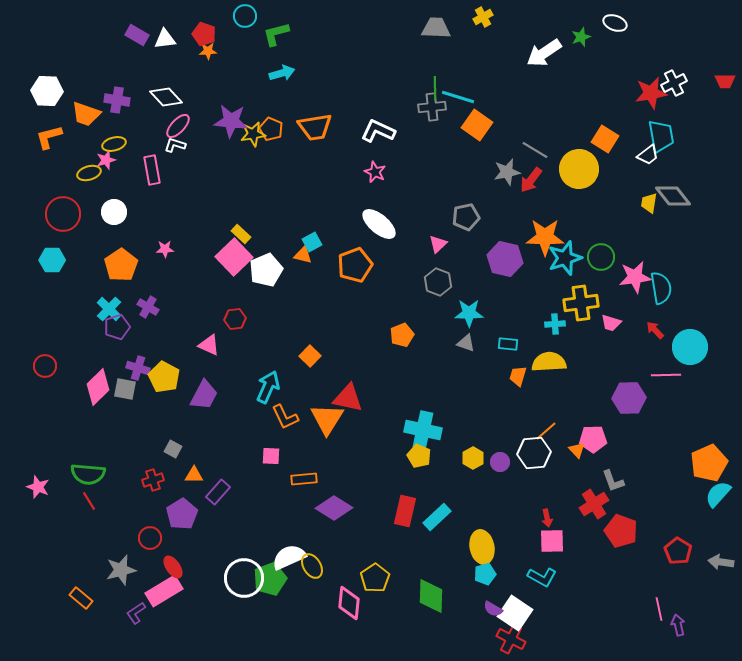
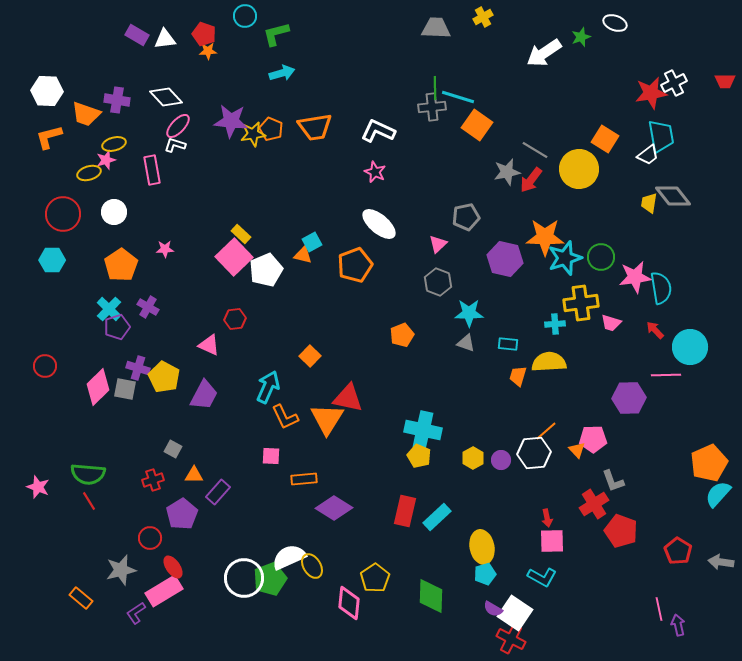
purple circle at (500, 462): moved 1 px right, 2 px up
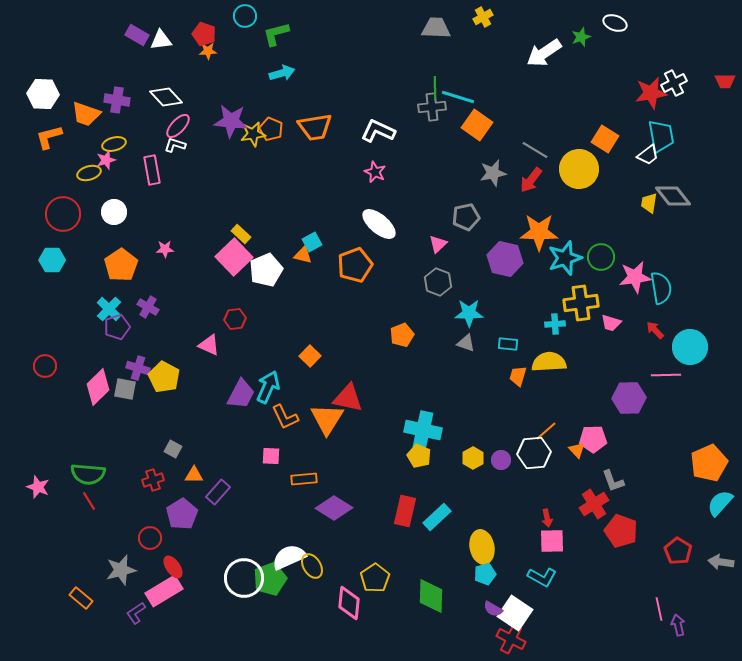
white triangle at (165, 39): moved 4 px left, 1 px down
white hexagon at (47, 91): moved 4 px left, 3 px down
gray star at (507, 172): moved 14 px left, 1 px down
orange star at (545, 237): moved 6 px left, 5 px up
purple trapezoid at (204, 395): moved 37 px right, 1 px up
cyan semicircle at (718, 494): moved 2 px right, 9 px down
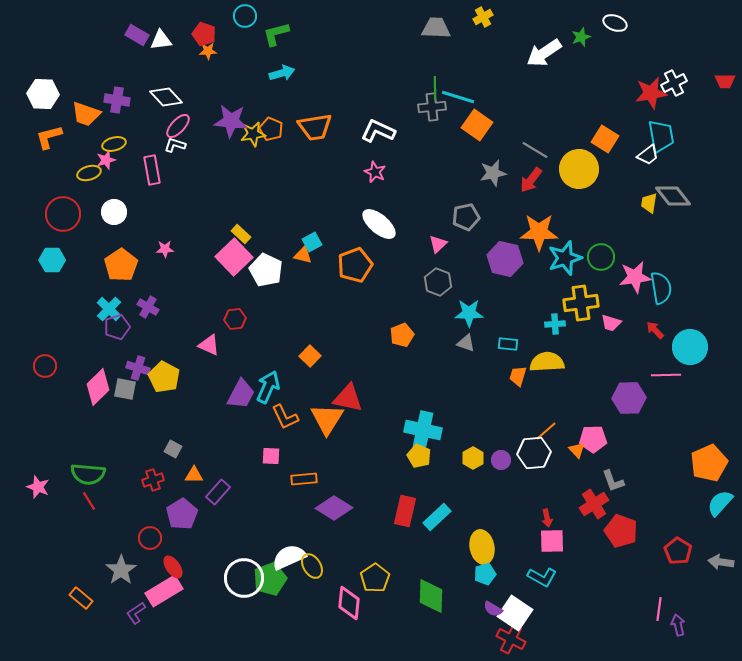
white pentagon at (266, 270): rotated 24 degrees counterclockwise
yellow semicircle at (549, 362): moved 2 px left
gray star at (121, 570): rotated 20 degrees counterclockwise
pink line at (659, 609): rotated 20 degrees clockwise
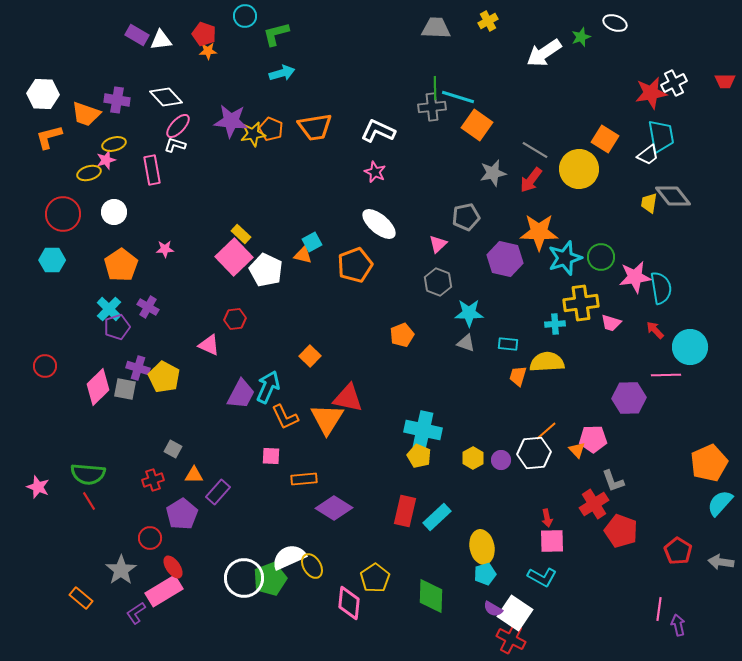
yellow cross at (483, 17): moved 5 px right, 4 px down
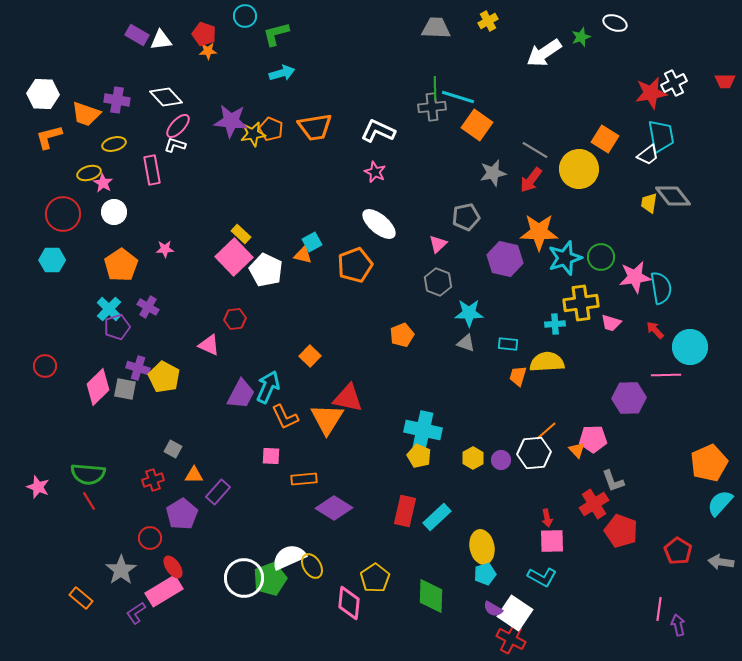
pink star at (106, 160): moved 3 px left, 23 px down; rotated 24 degrees counterclockwise
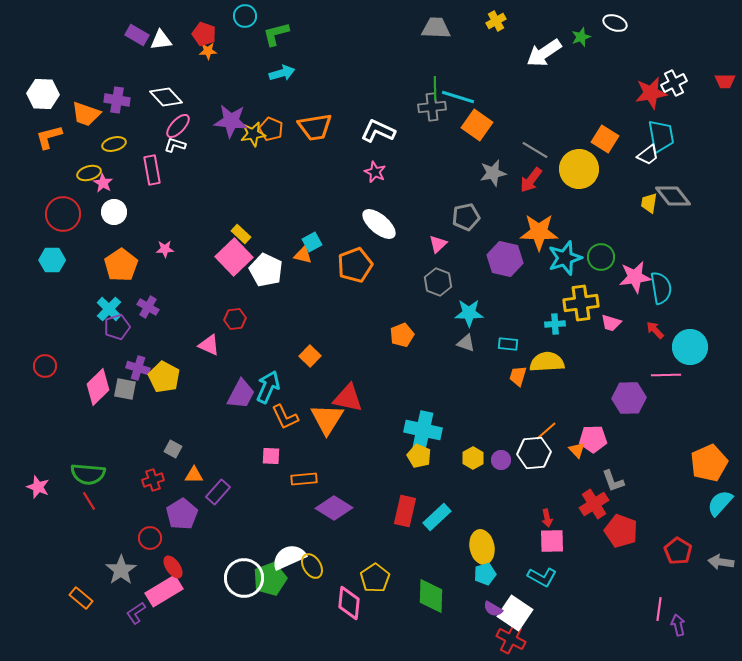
yellow cross at (488, 21): moved 8 px right
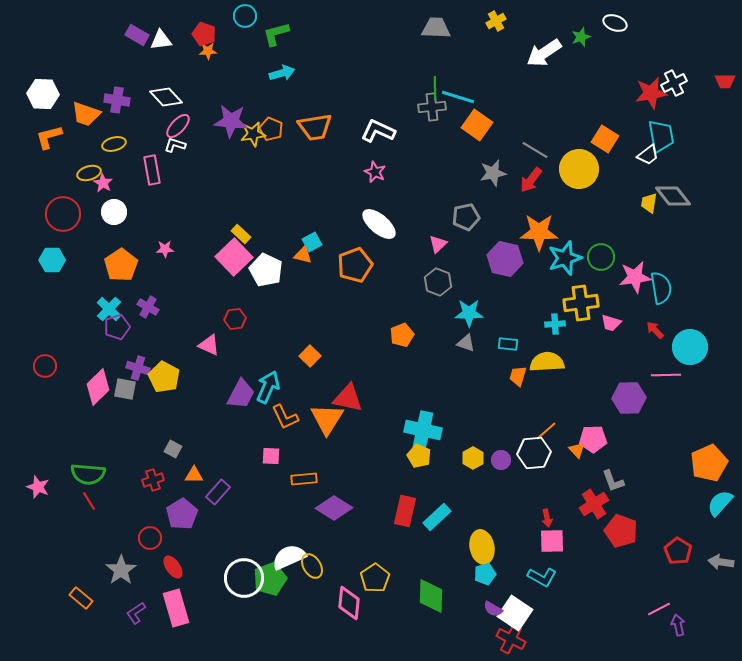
pink rectangle at (164, 591): moved 12 px right, 17 px down; rotated 75 degrees counterclockwise
pink line at (659, 609): rotated 55 degrees clockwise
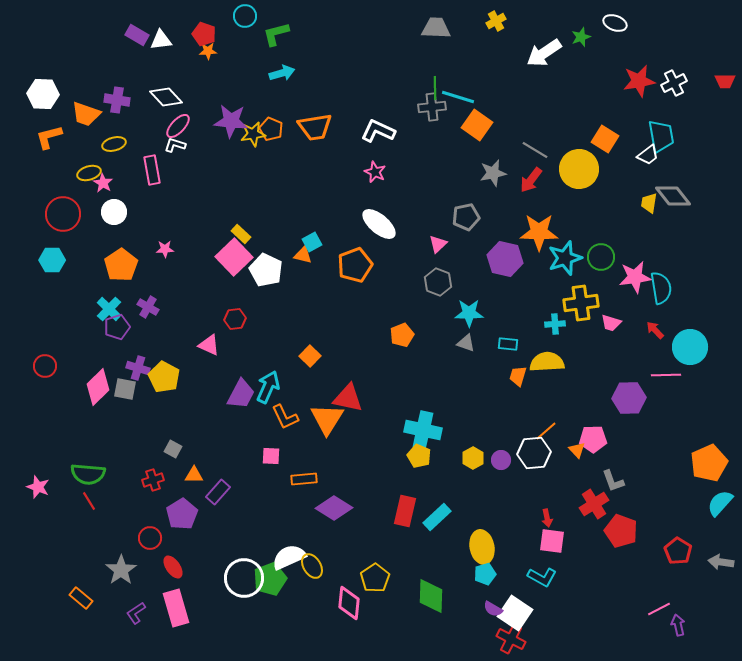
red star at (651, 93): moved 12 px left, 12 px up
pink square at (552, 541): rotated 8 degrees clockwise
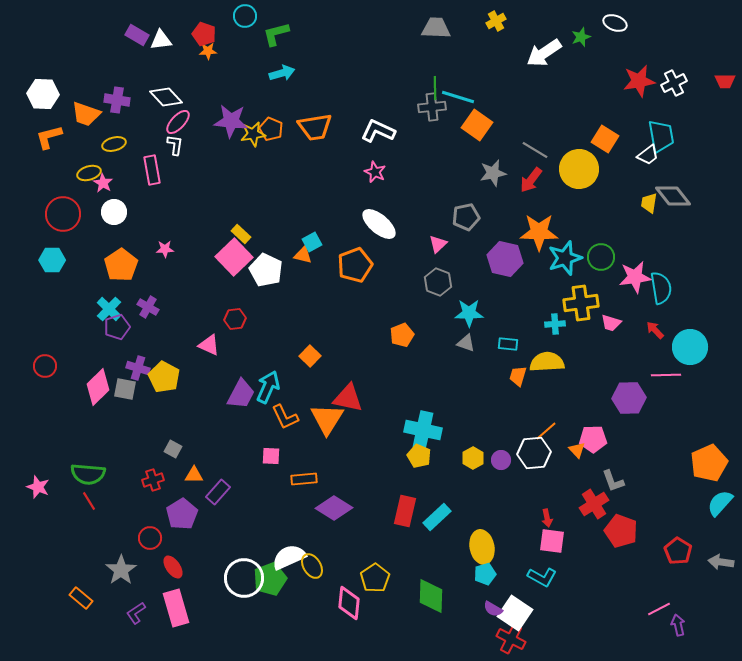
pink ellipse at (178, 126): moved 4 px up
white L-shape at (175, 145): rotated 80 degrees clockwise
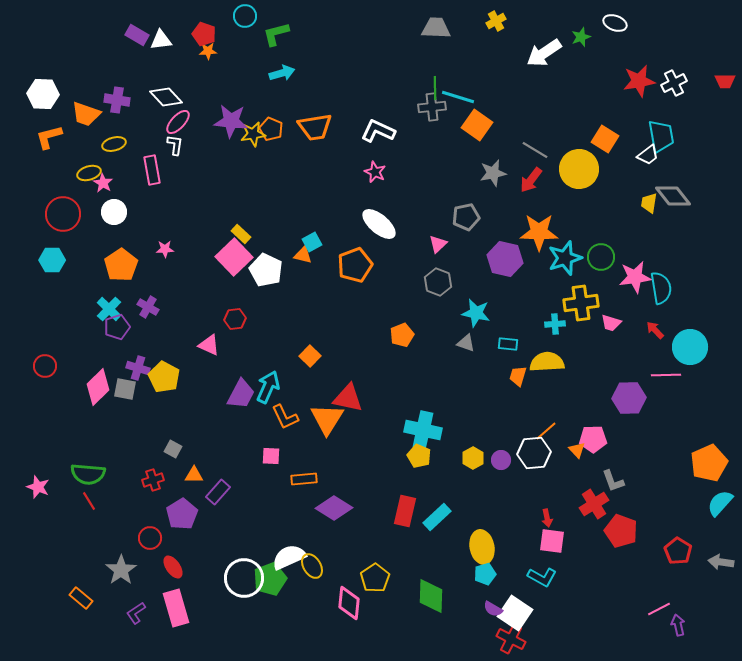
cyan star at (469, 313): moved 7 px right; rotated 12 degrees clockwise
